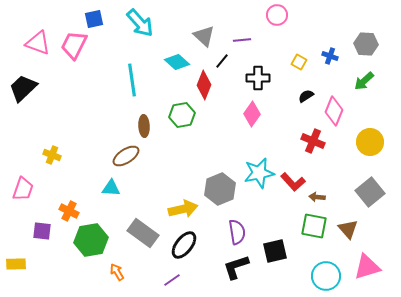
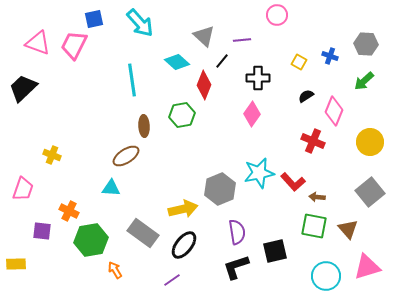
orange arrow at (117, 272): moved 2 px left, 2 px up
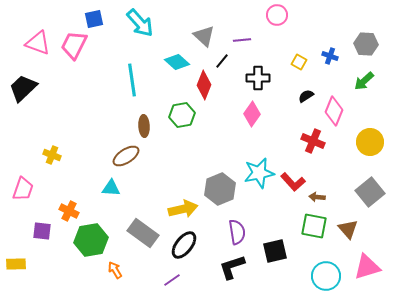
black L-shape at (236, 267): moved 4 px left
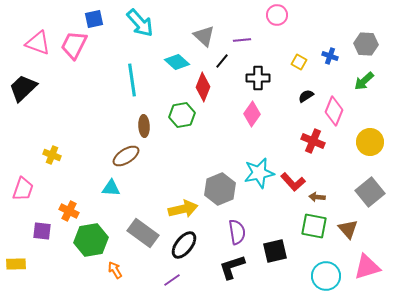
red diamond at (204, 85): moved 1 px left, 2 px down
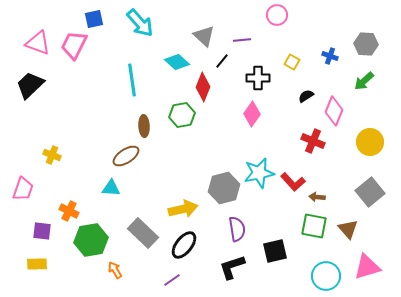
yellow square at (299, 62): moved 7 px left
black trapezoid at (23, 88): moved 7 px right, 3 px up
gray hexagon at (220, 189): moved 4 px right, 1 px up; rotated 8 degrees clockwise
purple semicircle at (237, 232): moved 3 px up
gray rectangle at (143, 233): rotated 8 degrees clockwise
yellow rectangle at (16, 264): moved 21 px right
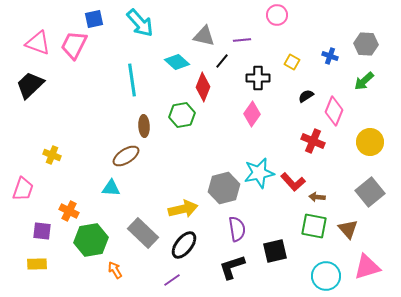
gray triangle at (204, 36): rotated 30 degrees counterclockwise
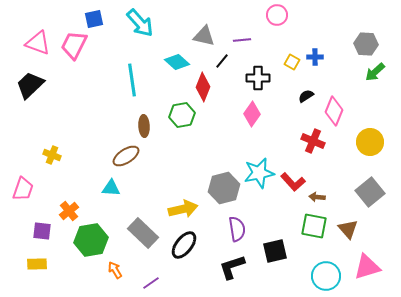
blue cross at (330, 56): moved 15 px left, 1 px down; rotated 21 degrees counterclockwise
green arrow at (364, 81): moved 11 px right, 9 px up
orange cross at (69, 211): rotated 24 degrees clockwise
purple line at (172, 280): moved 21 px left, 3 px down
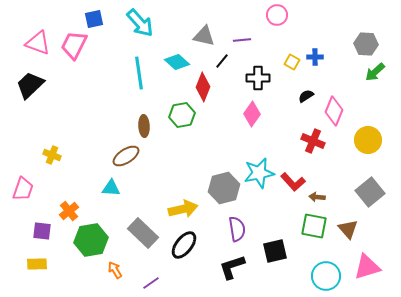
cyan line at (132, 80): moved 7 px right, 7 px up
yellow circle at (370, 142): moved 2 px left, 2 px up
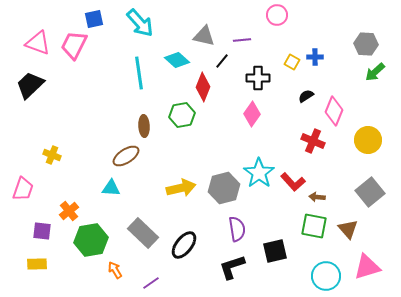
cyan diamond at (177, 62): moved 2 px up
cyan star at (259, 173): rotated 24 degrees counterclockwise
yellow arrow at (183, 209): moved 2 px left, 21 px up
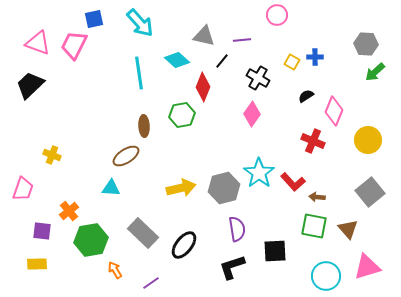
black cross at (258, 78): rotated 30 degrees clockwise
black square at (275, 251): rotated 10 degrees clockwise
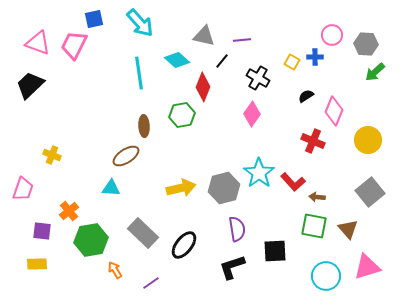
pink circle at (277, 15): moved 55 px right, 20 px down
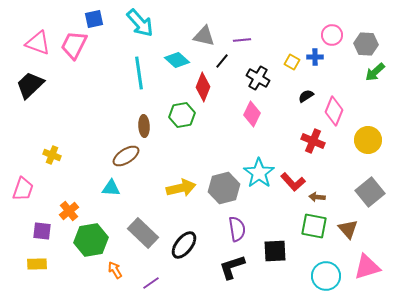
pink diamond at (252, 114): rotated 10 degrees counterclockwise
